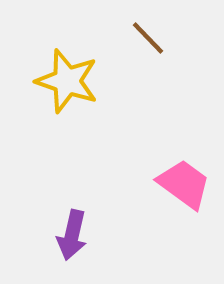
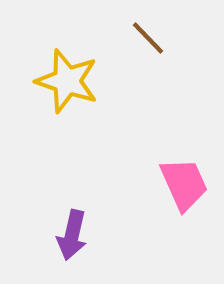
pink trapezoid: rotated 30 degrees clockwise
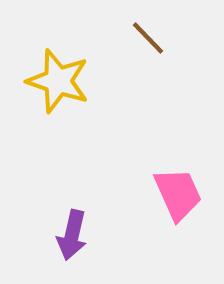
yellow star: moved 9 px left
pink trapezoid: moved 6 px left, 10 px down
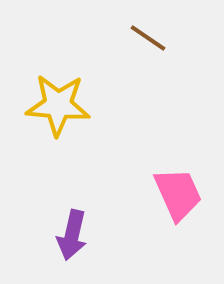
brown line: rotated 12 degrees counterclockwise
yellow star: moved 24 px down; rotated 14 degrees counterclockwise
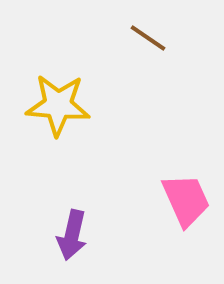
pink trapezoid: moved 8 px right, 6 px down
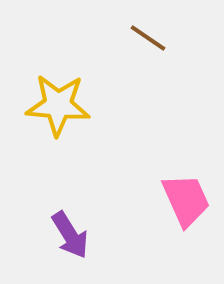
purple arrow: moved 2 px left; rotated 45 degrees counterclockwise
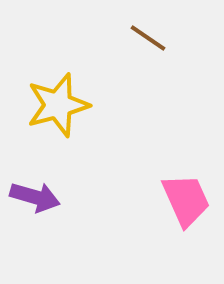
yellow star: rotated 20 degrees counterclockwise
purple arrow: moved 35 px left, 38 px up; rotated 42 degrees counterclockwise
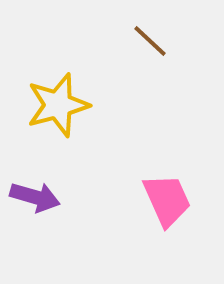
brown line: moved 2 px right, 3 px down; rotated 9 degrees clockwise
pink trapezoid: moved 19 px left
